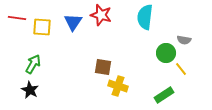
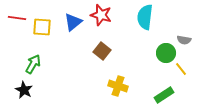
blue triangle: rotated 18 degrees clockwise
brown square: moved 1 px left, 16 px up; rotated 30 degrees clockwise
black star: moved 6 px left
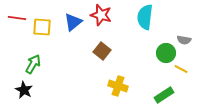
yellow line: rotated 24 degrees counterclockwise
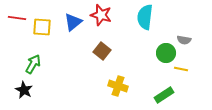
yellow line: rotated 16 degrees counterclockwise
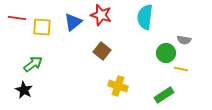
green arrow: rotated 24 degrees clockwise
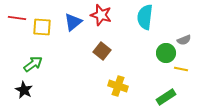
gray semicircle: rotated 32 degrees counterclockwise
green rectangle: moved 2 px right, 2 px down
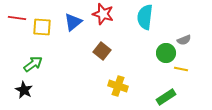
red star: moved 2 px right, 1 px up
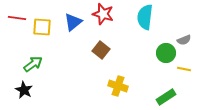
brown square: moved 1 px left, 1 px up
yellow line: moved 3 px right
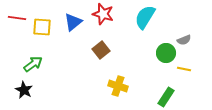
cyan semicircle: rotated 25 degrees clockwise
brown square: rotated 12 degrees clockwise
green rectangle: rotated 24 degrees counterclockwise
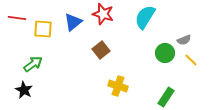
yellow square: moved 1 px right, 2 px down
green circle: moved 1 px left
yellow line: moved 7 px right, 9 px up; rotated 32 degrees clockwise
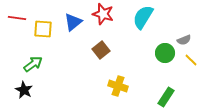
cyan semicircle: moved 2 px left
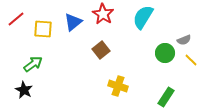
red star: rotated 15 degrees clockwise
red line: moved 1 px left, 1 px down; rotated 48 degrees counterclockwise
